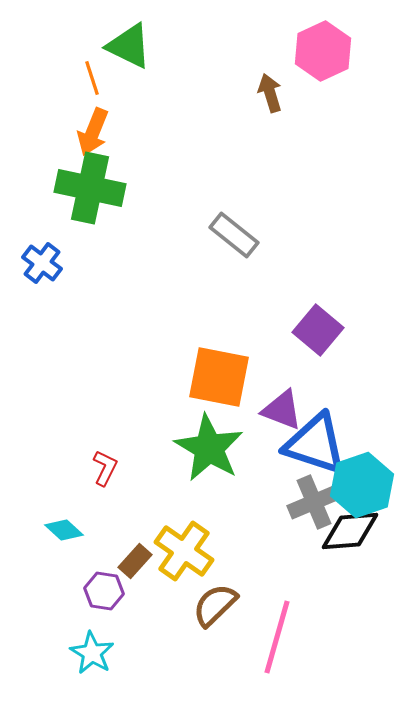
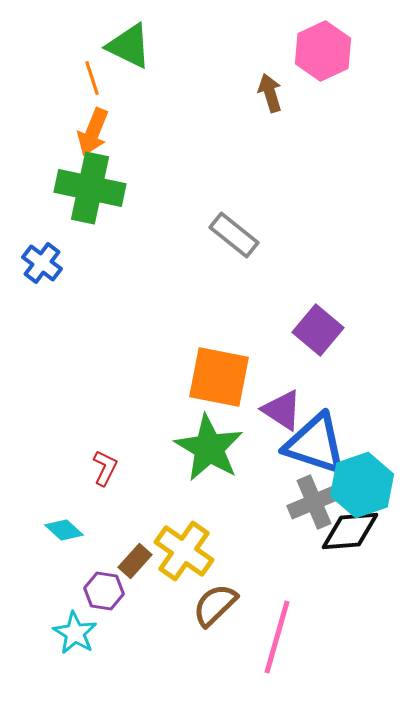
purple triangle: rotated 12 degrees clockwise
cyan star: moved 17 px left, 20 px up
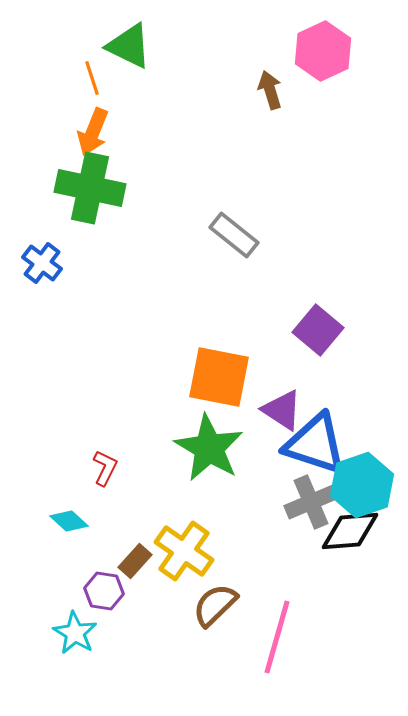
brown arrow: moved 3 px up
gray cross: moved 3 px left
cyan diamond: moved 5 px right, 9 px up
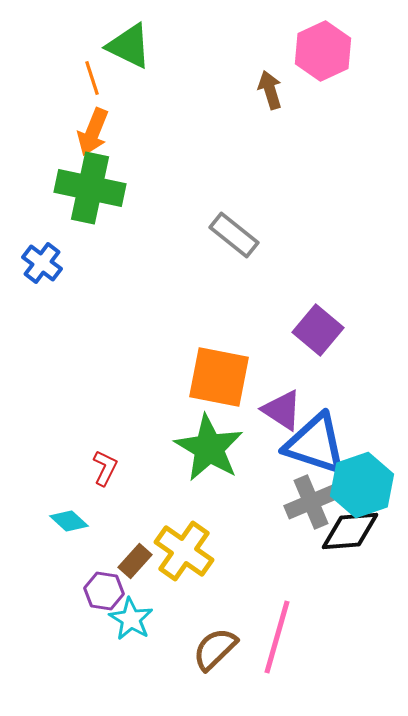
brown semicircle: moved 44 px down
cyan star: moved 56 px right, 14 px up
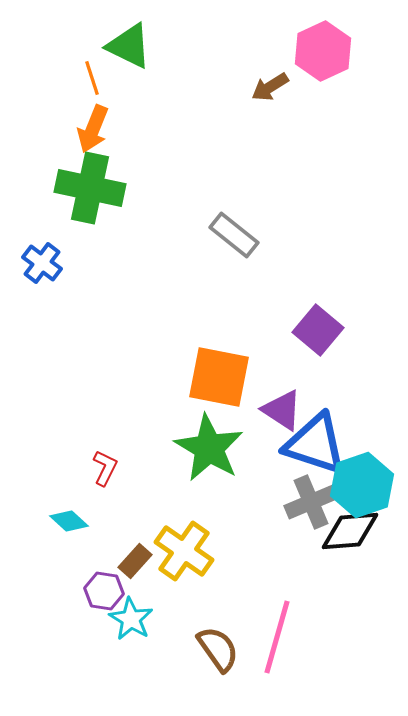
brown arrow: moved 3 px up; rotated 105 degrees counterclockwise
orange arrow: moved 3 px up
brown semicircle: moved 3 px right; rotated 99 degrees clockwise
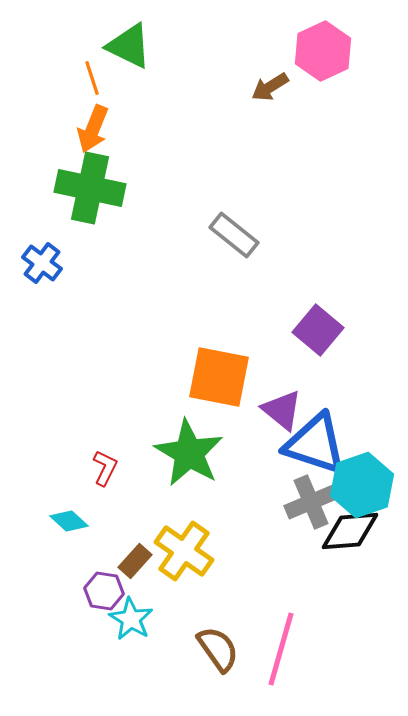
purple triangle: rotated 6 degrees clockwise
green star: moved 20 px left, 5 px down
pink line: moved 4 px right, 12 px down
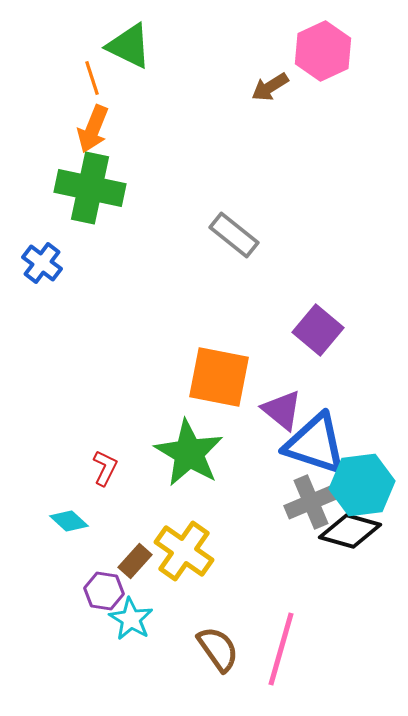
cyan hexagon: rotated 12 degrees clockwise
black diamond: rotated 20 degrees clockwise
